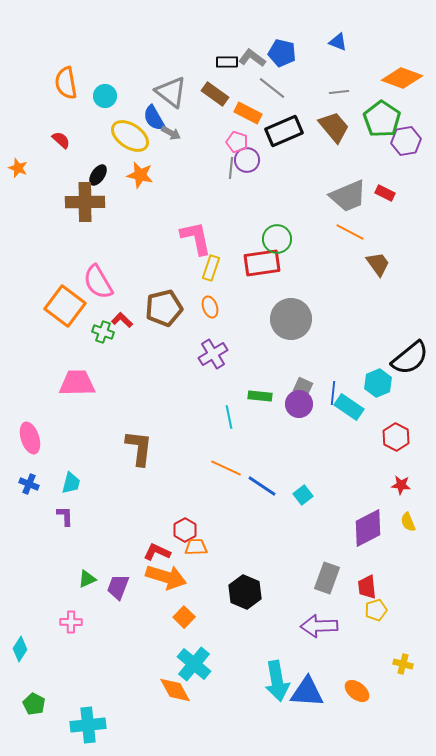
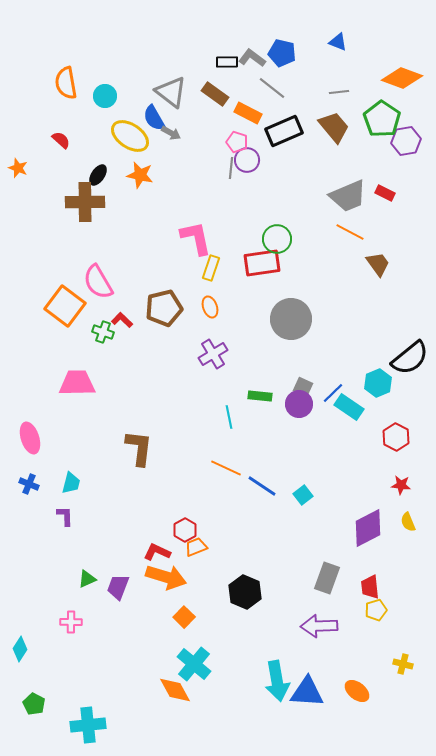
blue line at (333, 393): rotated 40 degrees clockwise
orange trapezoid at (196, 547): rotated 20 degrees counterclockwise
red trapezoid at (367, 587): moved 3 px right
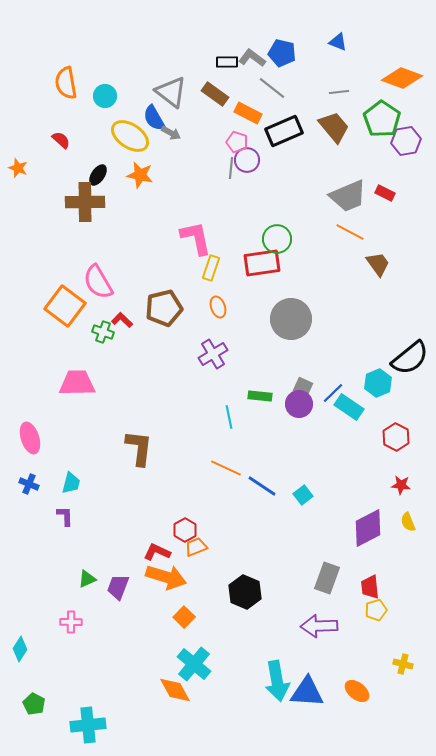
orange ellipse at (210, 307): moved 8 px right
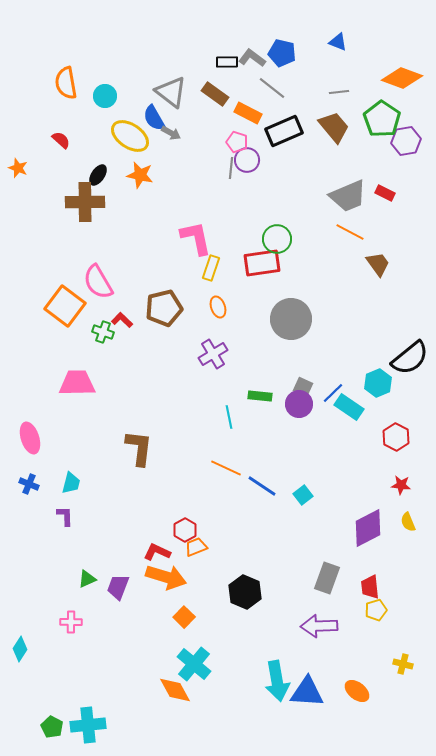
green pentagon at (34, 704): moved 18 px right, 23 px down
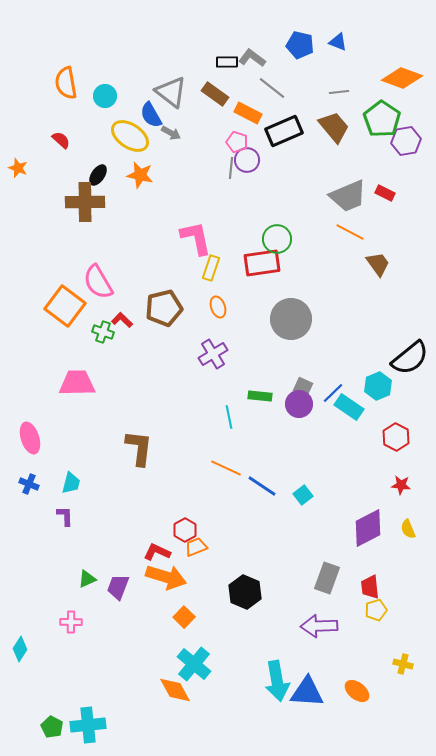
blue pentagon at (282, 53): moved 18 px right, 8 px up
blue semicircle at (154, 118): moved 3 px left, 3 px up
cyan hexagon at (378, 383): moved 3 px down
yellow semicircle at (408, 522): moved 7 px down
